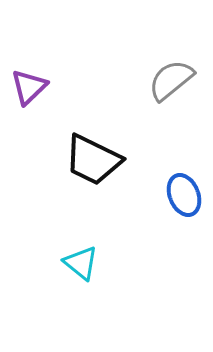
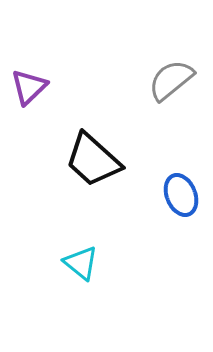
black trapezoid: rotated 16 degrees clockwise
blue ellipse: moved 3 px left
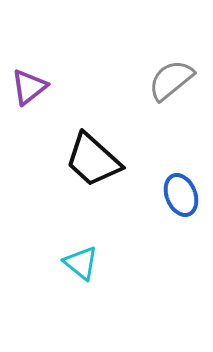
purple triangle: rotated 6 degrees clockwise
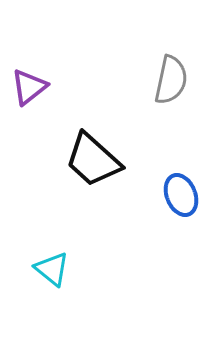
gray semicircle: rotated 141 degrees clockwise
cyan triangle: moved 29 px left, 6 px down
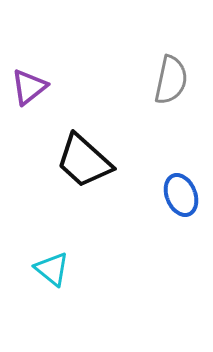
black trapezoid: moved 9 px left, 1 px down
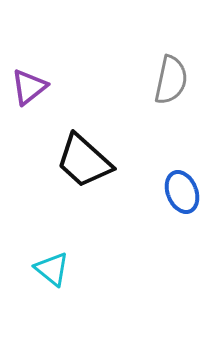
blue ellipse: moved 1 px right, 3 px up
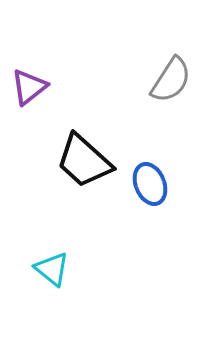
gray semicircle: rotated 21 degrees clockwise
blue ellipse: moved 32 px left, 8 px up
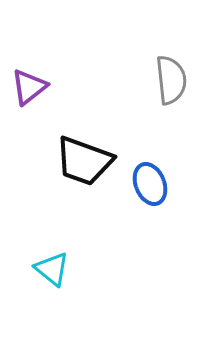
gray semicircle: rotated 39 degrees counterclockwise
black trapezoid: rotated 22 degrees counterclockwise
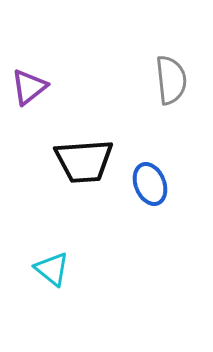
black trapezoid: rotated 24 degrees counterclockwise
